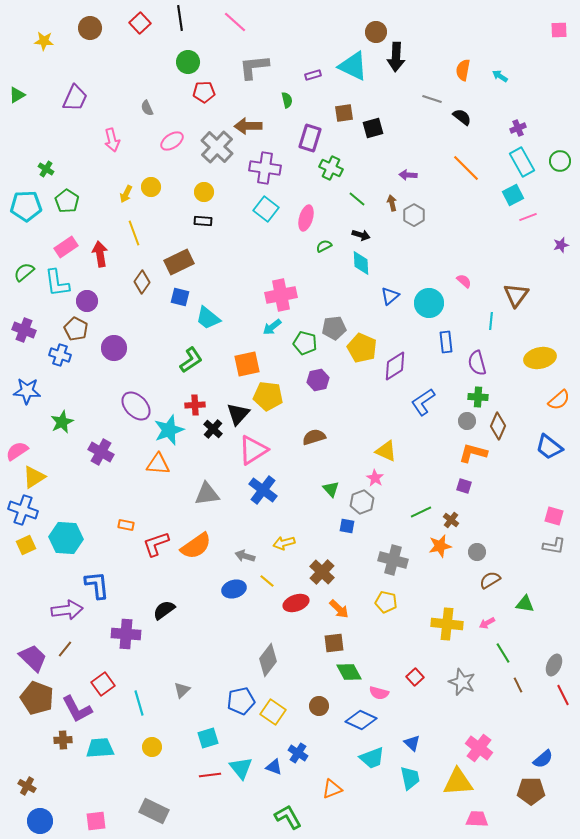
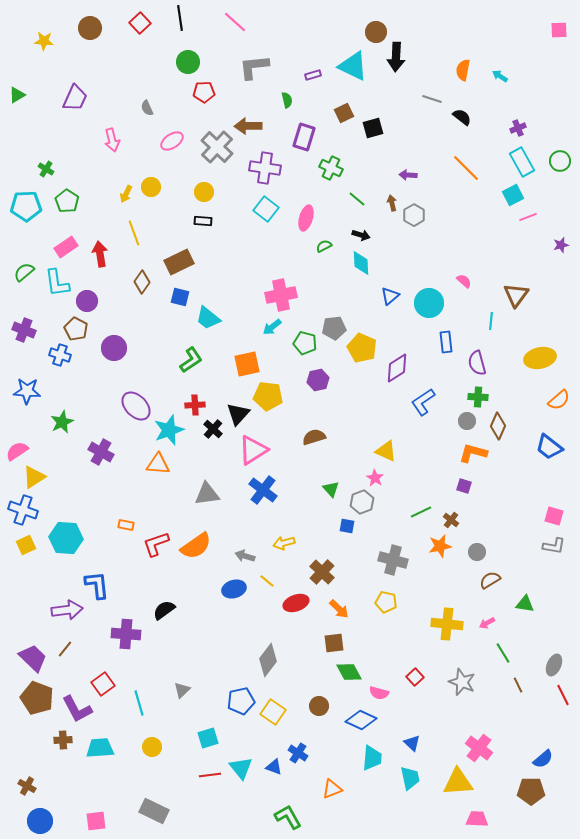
brown square at (344, 113): rotated 18 degrees counterclockwise
purple rectangle at (310, 138): moved 6 px left, 1 px up
purple diamond at (395, 366): moved 2 px right, 2 px down
cyan trapezoid at (372, 758): rotated 64 degrees counterclockwise
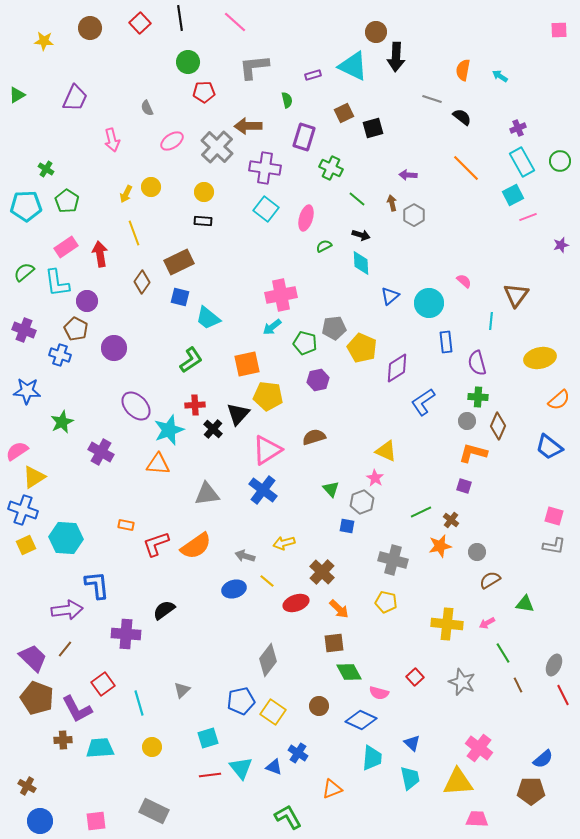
pink triangle at (253, 450): moved 14 px right
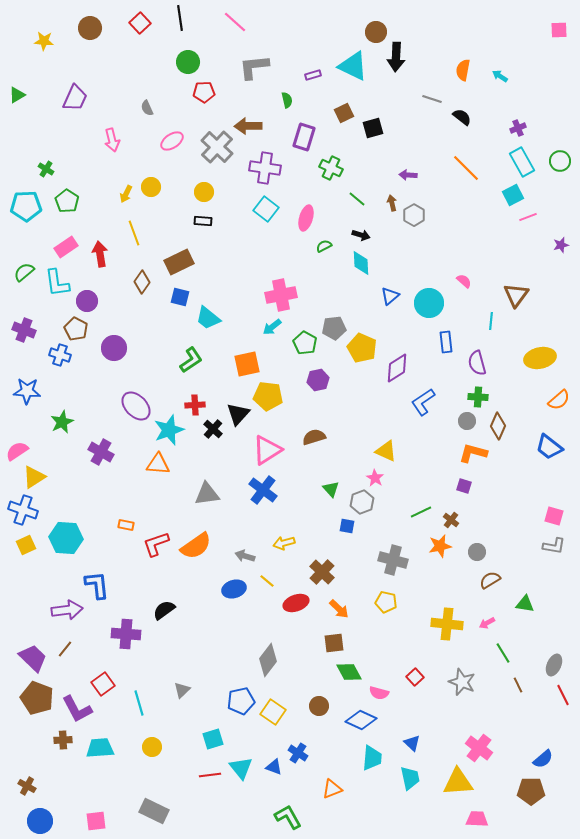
green pentagon at (305, 343): rotated 15 degrees clockwise
cyan square at (208, 738): moved 5 px right, 1 px down
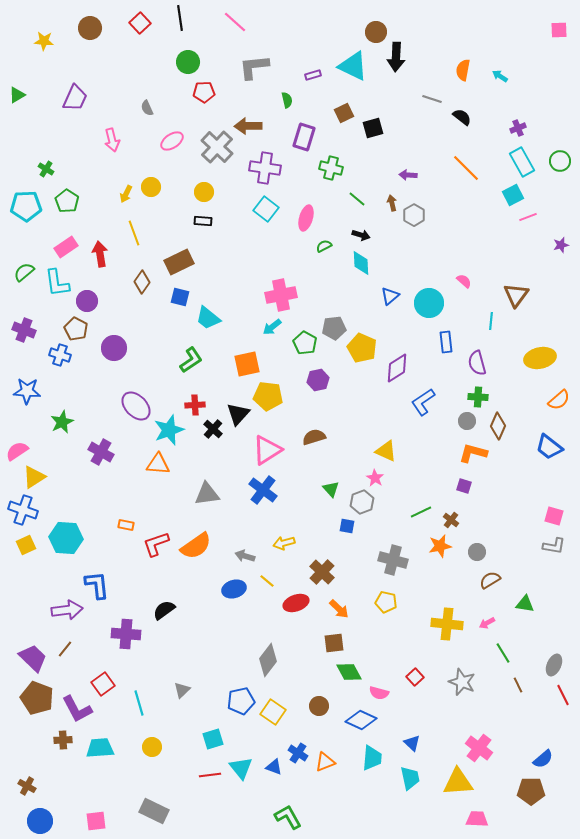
green cross at (331, 168): rotated 10 degrees counterclockwise
orange triangle at (332, 789): moved 7 px left, 27 px up
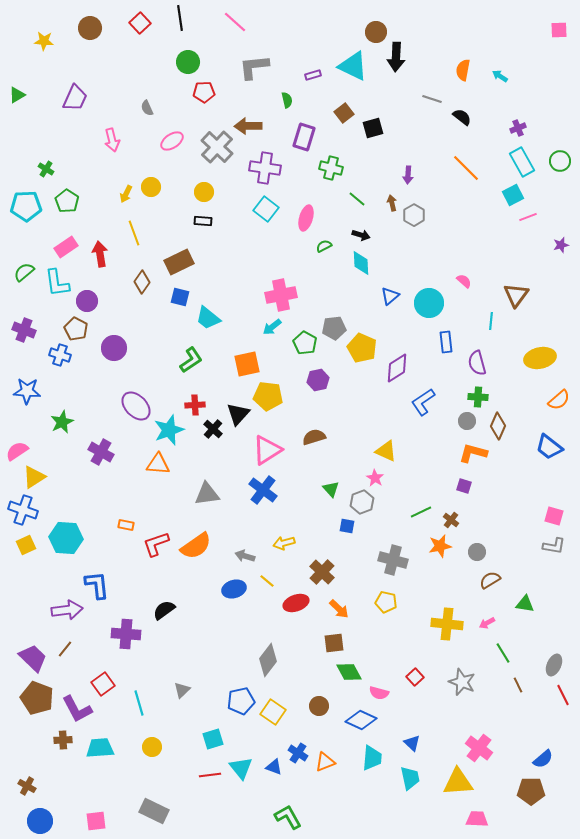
brown square at (344, 113): rotated 12 degrees counterclockwise
purple arrow at (408, 175): rotated 90 degrees counterclockwise
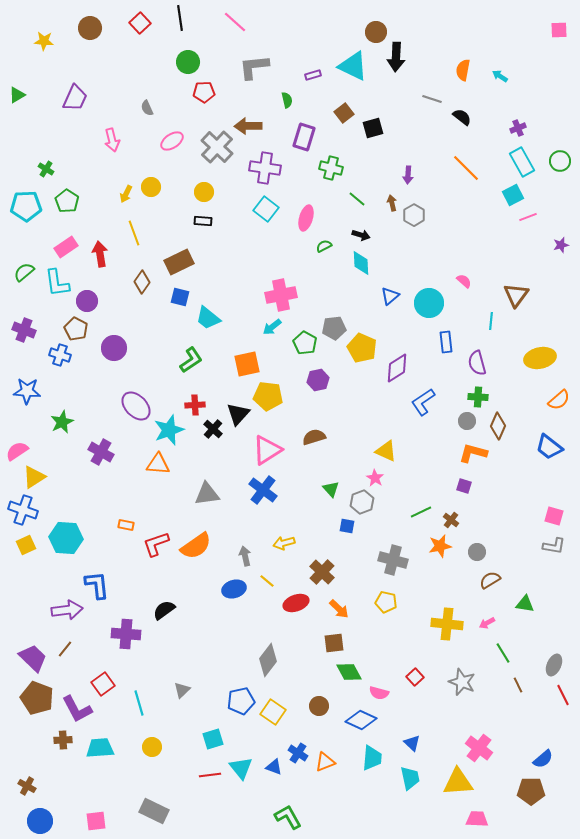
gray arrow at (245, 556): rotated 60 degrees clockwise
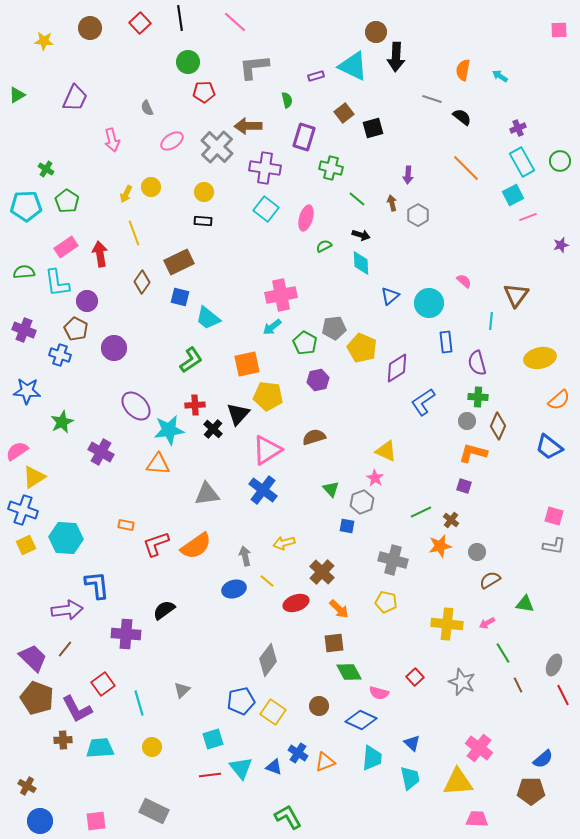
purple rectangle at (313, 75): moved 3 px right, 1 px down
gray hexagon at (414, 215): moved 4 px right
green semicircle at (24, 272): rotated 35 degrees clockwise
cyan star at (169, 430): rotated 12 degrees clockwise
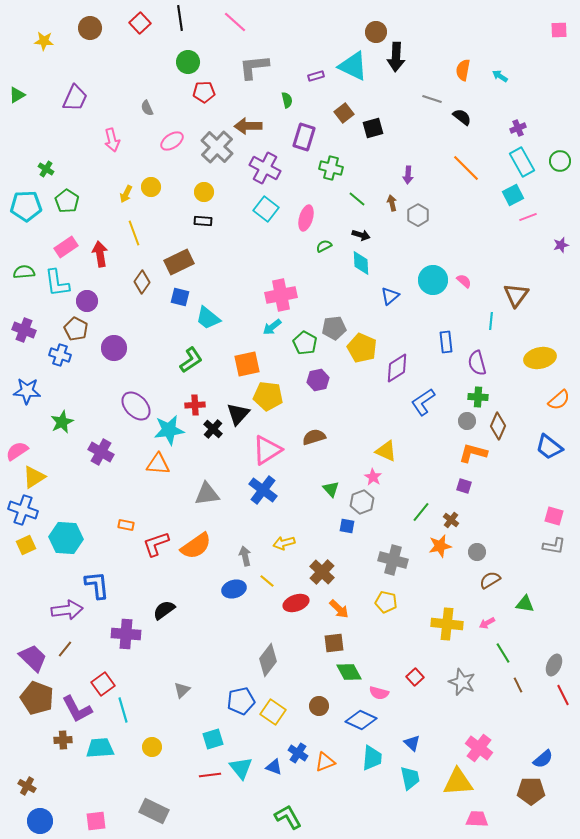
purple cross at (265, 168): rotated 20 degrees clockwise
cyan circle at (429, 303): moved 4 px right, 23 px up
pink star at (375, 478): moved 2 px left, 1 px up
green line at (421, 512): rotated 25 degrees counterclockwise
cyan line at (139, 703): moved 16 px left, 7 px down
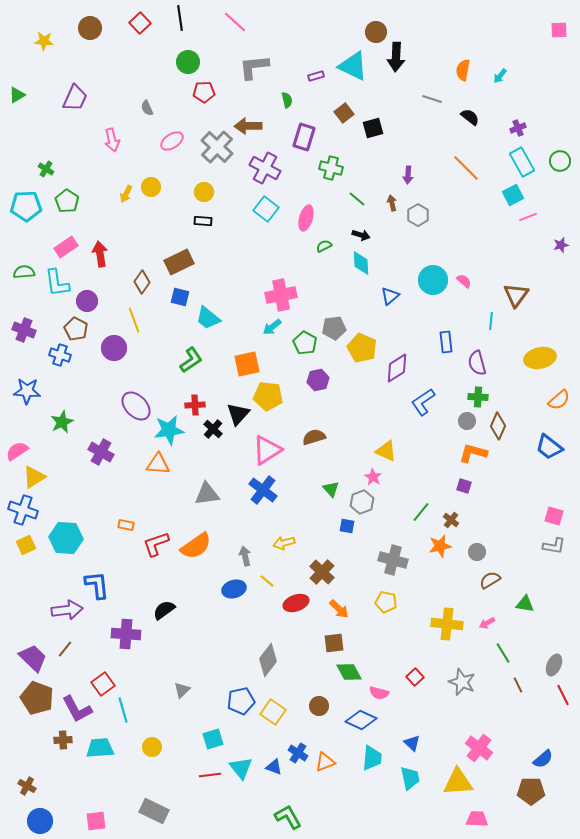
cyan arrow at (500, 76): rotated 84 degrees counterclockwise
black semicircle at (462, 117): moved 8 px right
yellow line at (134, 233): moved 87 px down
